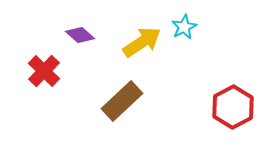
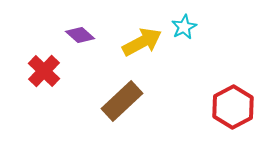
yellow arrow: rotated 6 degrees clockwise
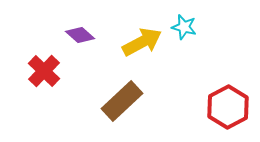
cyan star: rotated 30 degrees counterclockwise
red hexagon: moved 5 px left
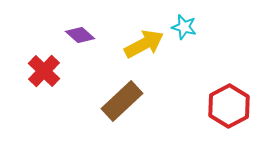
yellow arrow: moved 2 px right, 2 px down
red hexagon: moved 1 px right, 1 px up
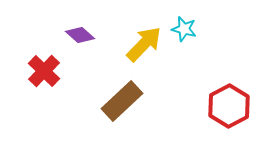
cyan star: moved 2 px down
yellow arrow: rotated 18 degrees counterclockwise
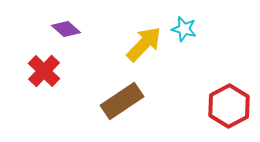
purple diamond: moved 14 px left, 6 px up
brown rectangle: rotated 9 degrees clockwise
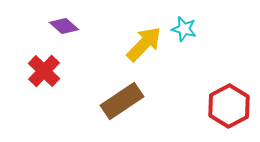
purple diamond: moved 2 px left, 3 px up
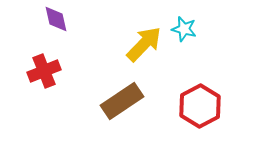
purple diamond: moved 8 px left, 7 px up; rotated 36 degrees clockwise
red cross: rotated 24 degrees clockwise
red hexagon: moved 29 px left
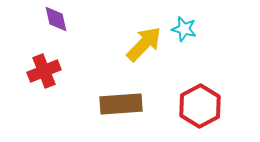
brown rectangle: moved 1 px left, 3 px down; rotated 30 degrees clockwise
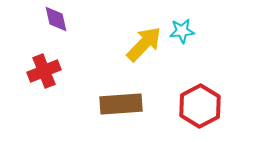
cyan star: moved 2 px left, 2 px down; rotated 20 degrees counterclockwise
